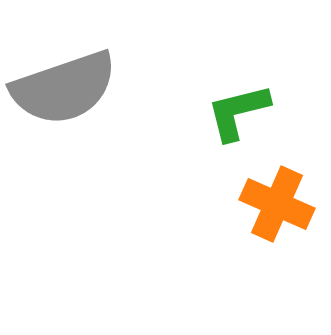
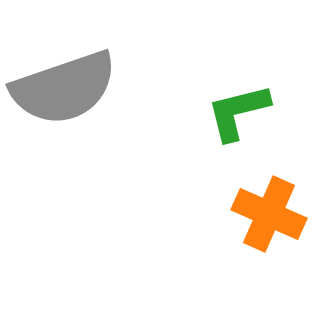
orange cross: moved 8 px left, 10 px down
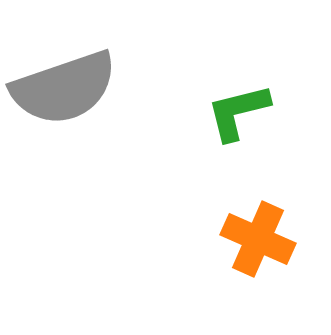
orange cross: moved 11 px left, 25 px down
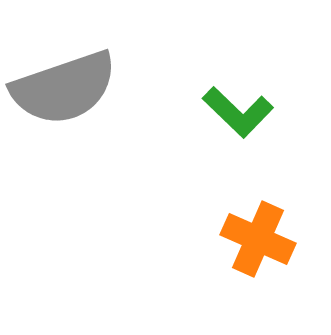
green L-shape: rotated 122 degrees counterclockwise
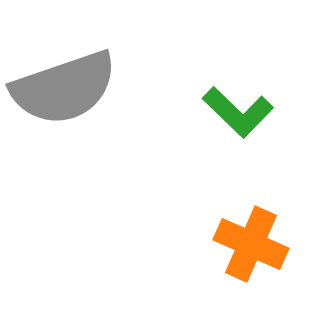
orange cross: moved 7 px left, 5 px down
